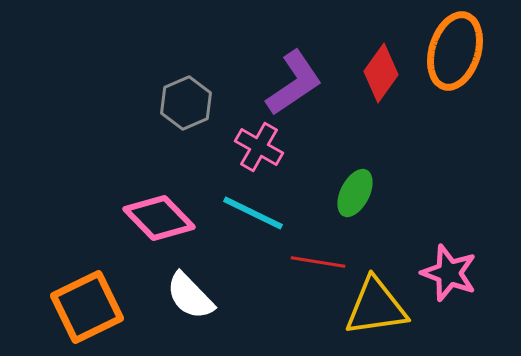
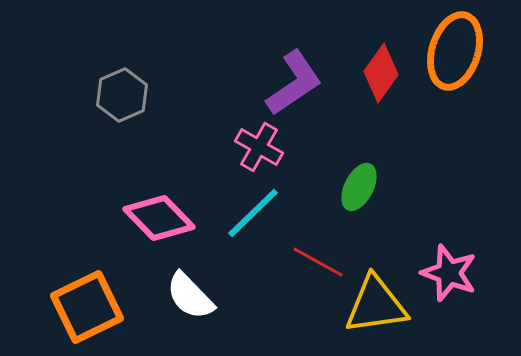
gray hexagon: moved 64 px left, 8 px up
green ellipse: moved 4 px right, 6 px up
cyan line: rotated 70 degrees counterclockwise
red line: rotated 20 degrees clockwise
yellow triangle: moved 2 px up
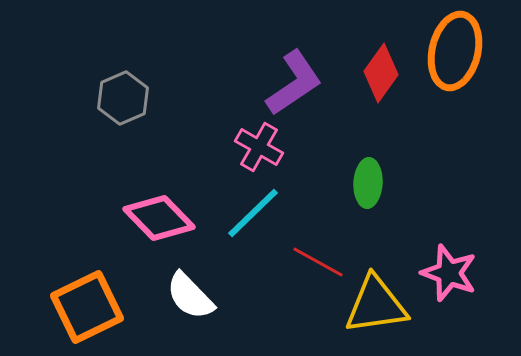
orange ellipse: rotated 4 degrees counterclockwise
gray hexagon: moved 1 px right, 3 px down
green ellipse: moved 9 px right, 4 px up; rotated 24 degrees counterclockwise
